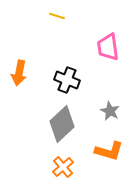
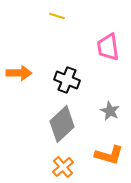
orange arrow: rotated 100 degrees counterclockwise
orange L-shape: moved 4 px down
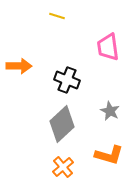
orange arrow: moved 7 px up
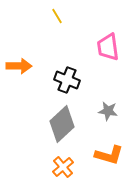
yellow line: rotated 42 degrees clockwise
gray star: moved 2 px left; rotated 18 degrees counterclockwise
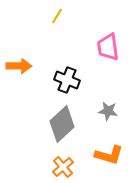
yellow line: rotated 63 degrees clockwise
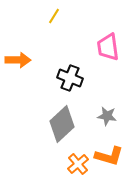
yellow line: moved 3 px left
orange arrow: moved 1 px left, 6 px up
black cross: moved 3 px right, 2 px up
gray star: moved 1 px left, 5 px down
orange L-shape: moved 1 px down
orange cross: moved 15 px right, 3 px up
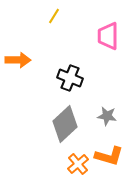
pink trapezoid: moved 11 px up; rotated 8 degrees clockwise
gray diamond: moved 3 px right
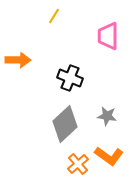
orange L-shape: rotated 20 degrees clockwise
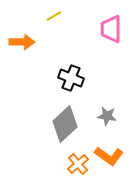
yellow line: rotated 28 degrees clockwise
pink trapezoid: moved 3 px right, 7 px up
orange arrow: moved 4 px right, 18 px up
black cross: moved 1 px right
